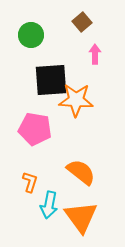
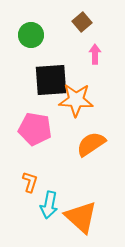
orange semicircle: moved 10 px right, 28 px up; rotated 72 degrees counterclockwise
orange triangle: rotated 12 degrees counterclockwise
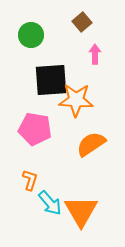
orange L-shape: moved 2 px up
cyan arrow: moved 1 px right, 2 px up; rotated 52 degrees counterclockwise
orange triangle: moved 6 px up; rotated 18 degrees clockwise
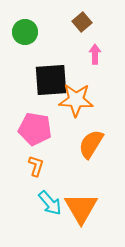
green circle: moved 6 px left, 3 px up
orange semicircle: rotated 24 degrees counterclockwise
orange L-shape: moved 6 px right, 14 px up
orange triangle: moved 3 px up
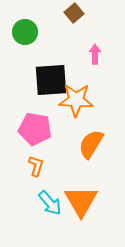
brown square: moved 8 px left, 9 px up
orange triangle: moved 7 px up
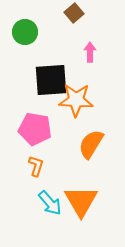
pink arrow: moved 5 px left, 2 px up
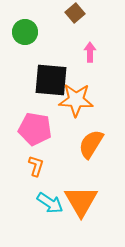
brown square: moved 1 px right
black square: rotated 9 degrees clockwise
cyan arrow: rotated 16 degrees counterclockwise
